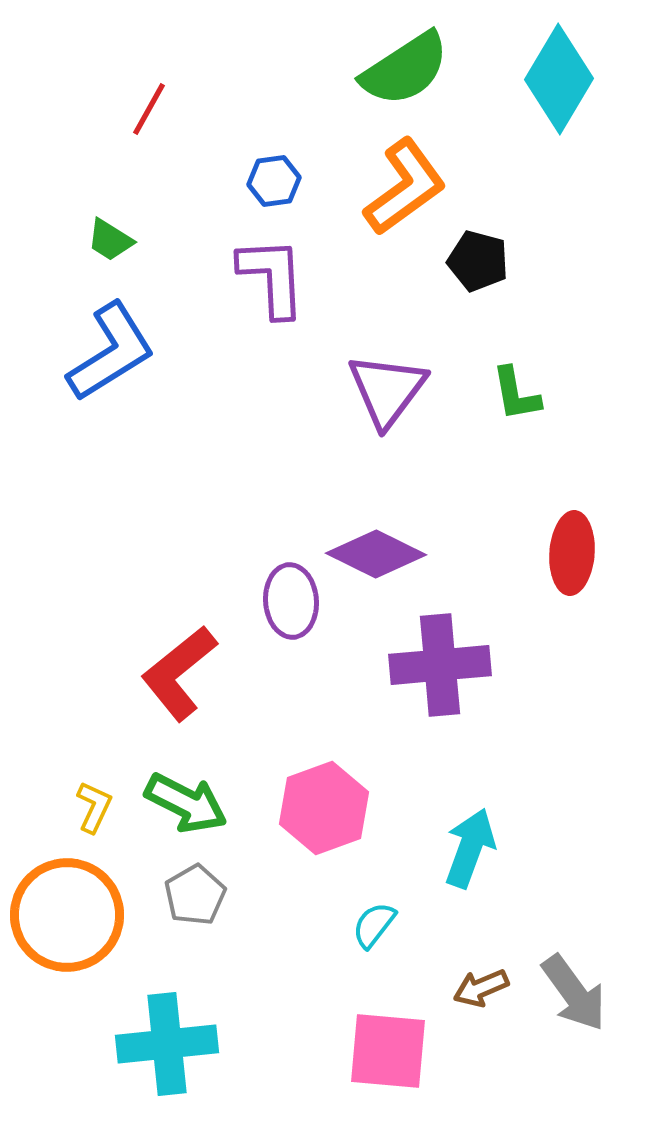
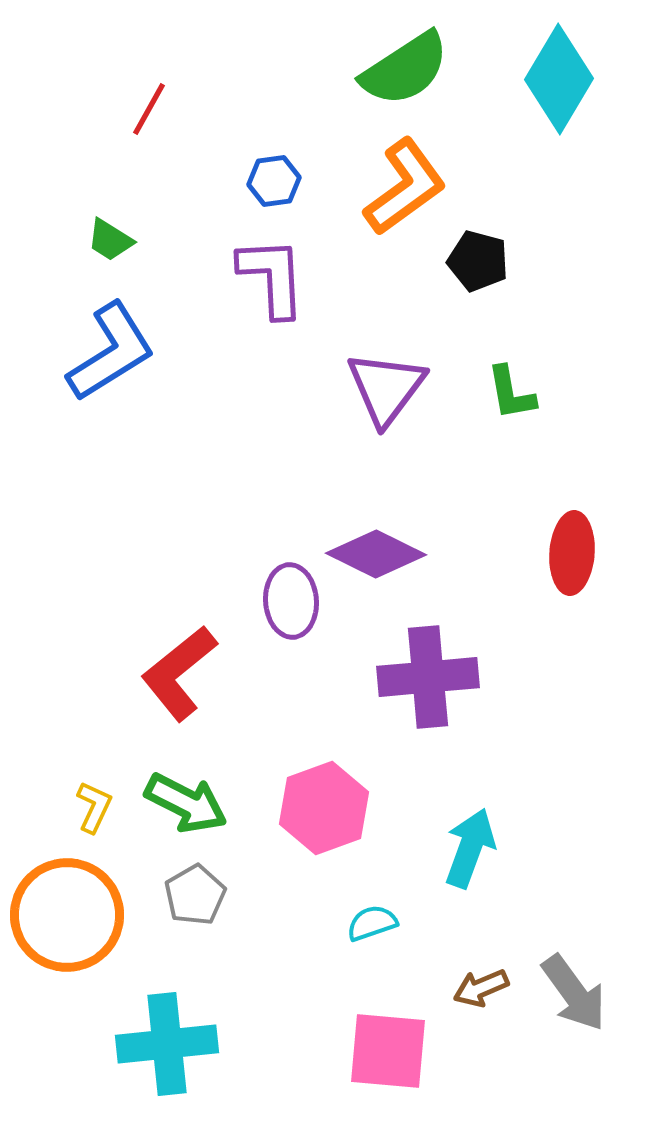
purple triangle: moved 1 px left, 2 px up
green L-shape: moved 5 px left, 1 px up
purple cross: moved 12 px left, 12 px down
cyan semicircle: moved 2 px left, 2 px up; rotated 33 degrees clockwise
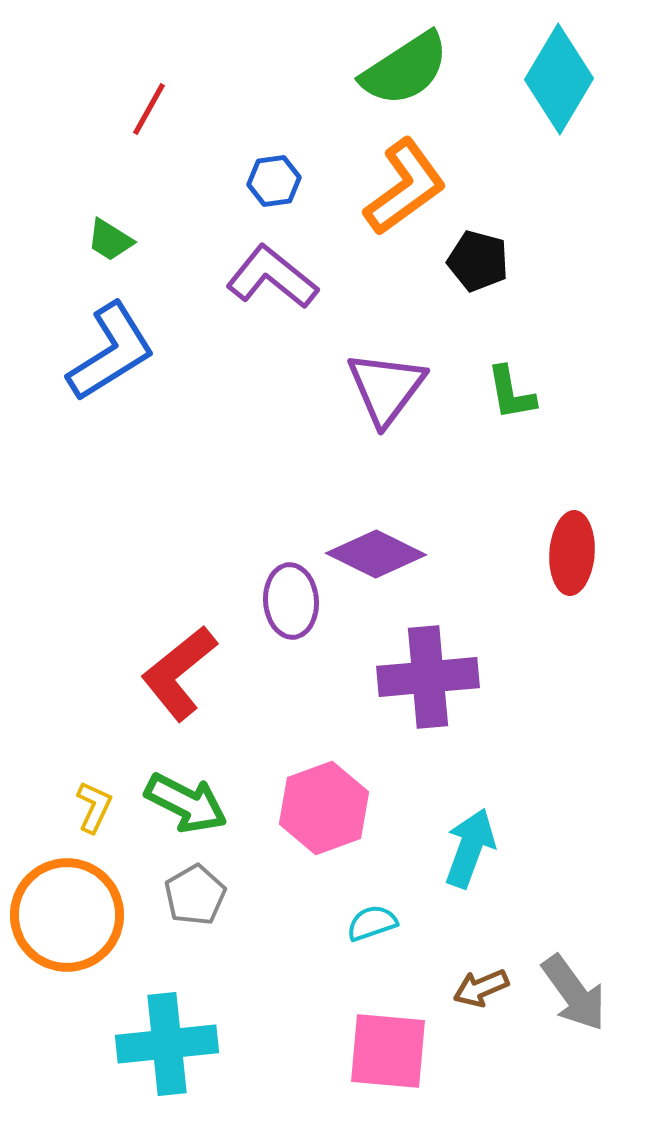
purple L-shape: rotated 48 degrees counterclockwise
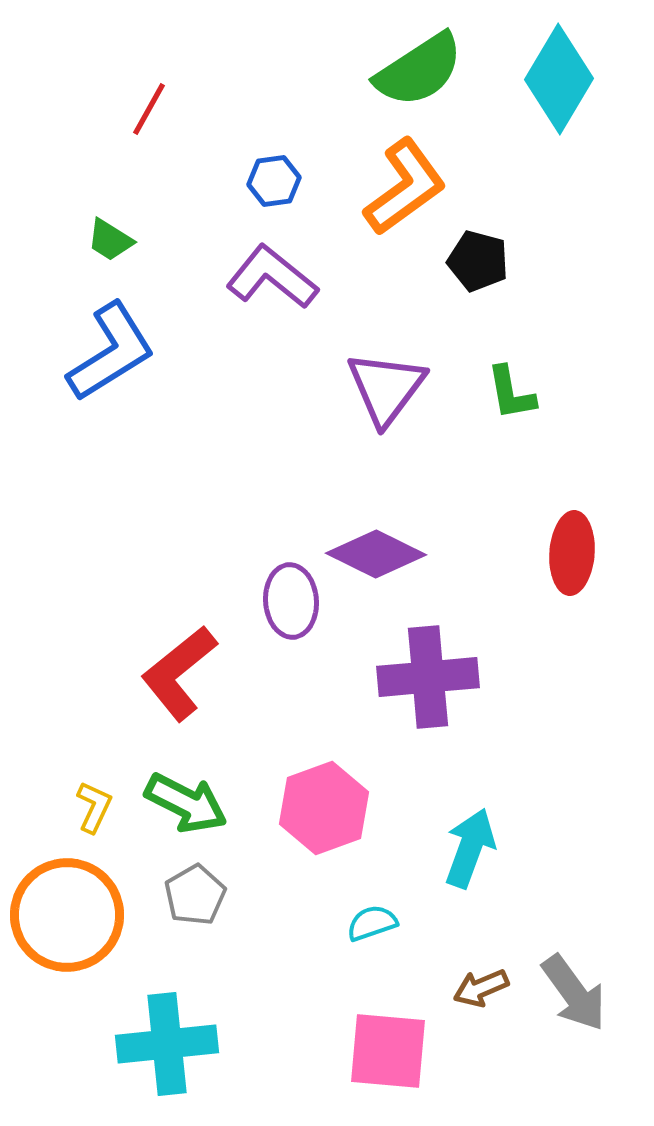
green semicircle: moved 14 px right, 1 px down
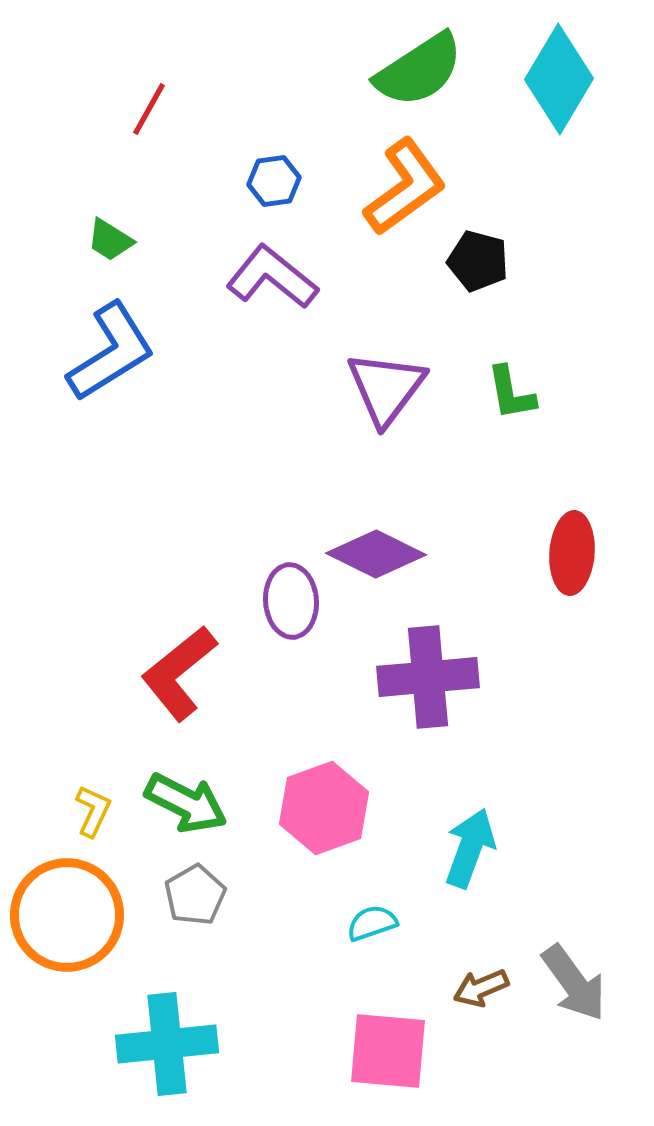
yellow L-shape: moved 1 px left, 4 px down
gray arrow: moved 10 px up
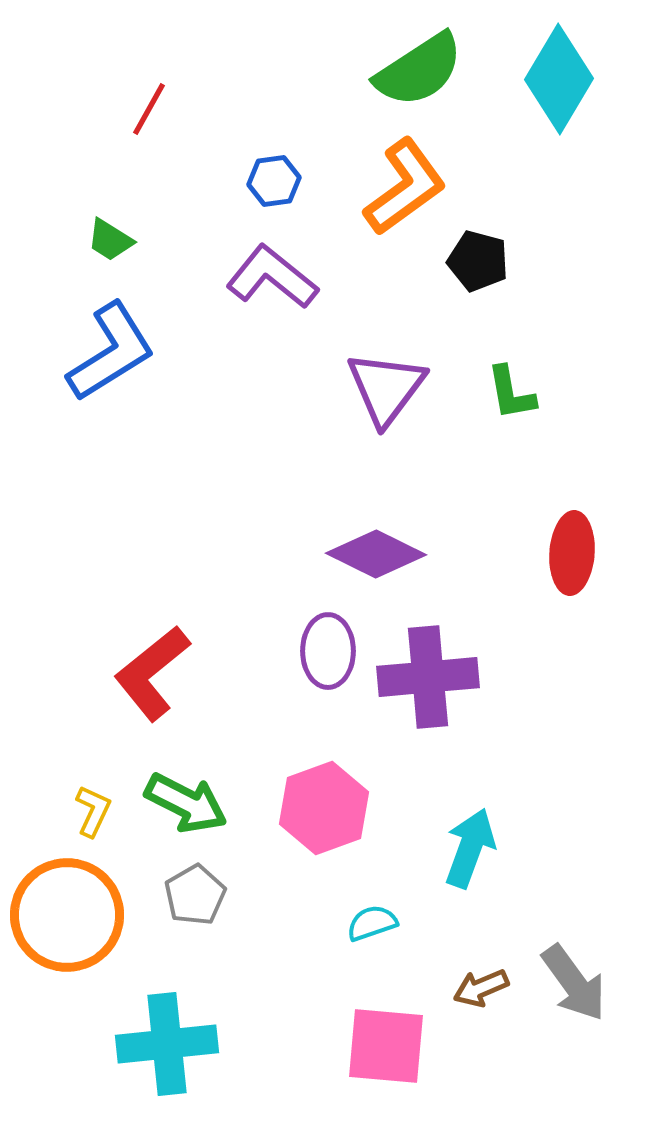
purple ellipse: moved 37 px right, 50 px down; rotated 4 degrees clockwise
red L-shape: moved 27 px left
pink square: moved 2 px left, 5 px up
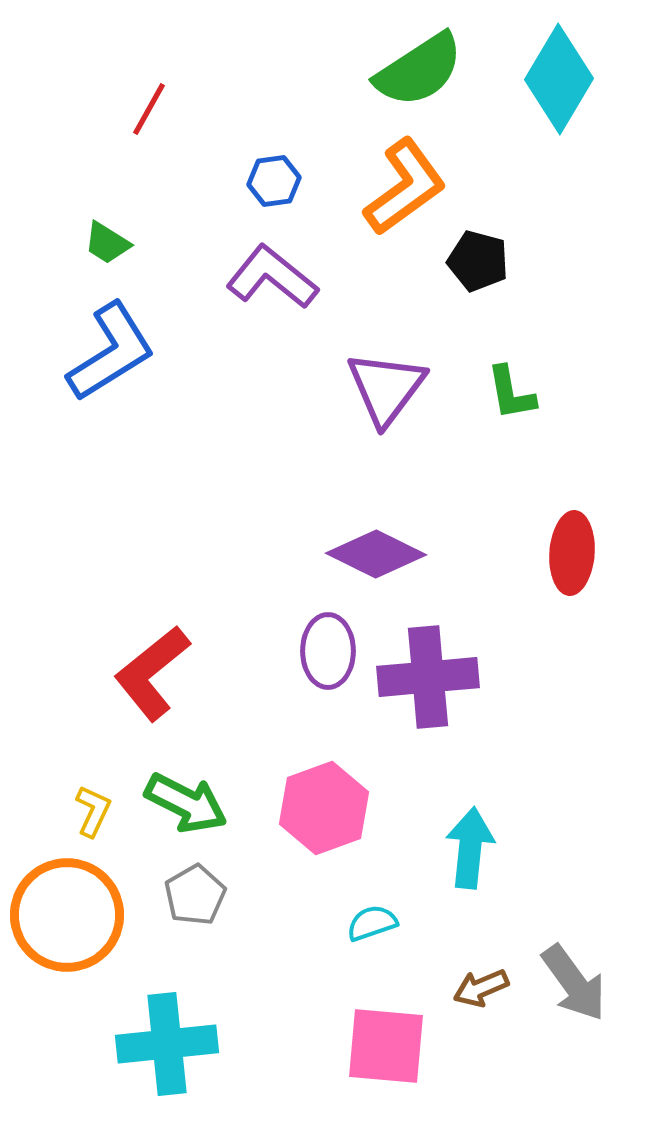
green trapezoid: moved 3 px left, 3 px down
cyan arrow: rotated 14 degrees counterclockwise
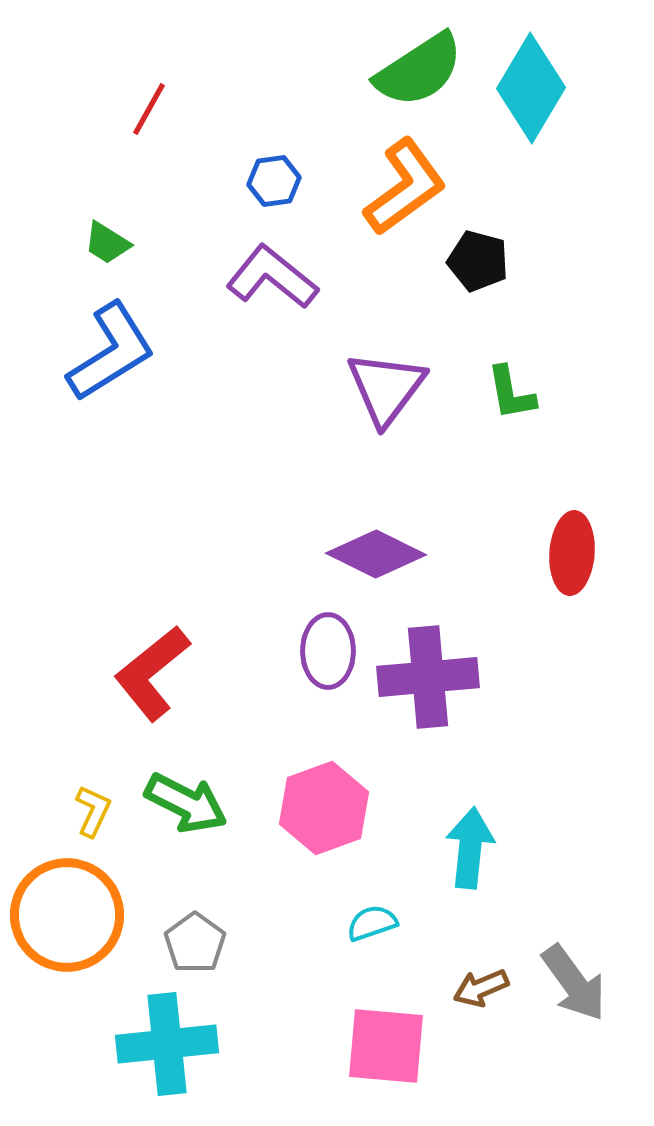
cyan diamond: moved 28 px left, 9 px down
gray pentagon: moved 48 px down; rotated 6 degrees counterclockwise
